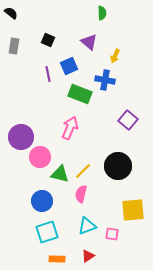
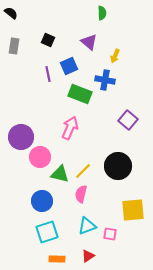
pink square: moved 2 px left
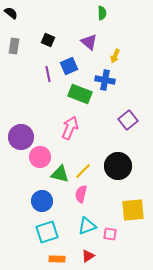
purple square: rotated 12 degrees clockwise
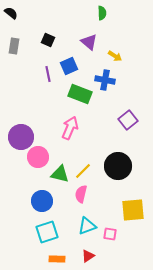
yellow arrow: rotated 80 degrees counterclockwise
pink circle: moved 2 px left
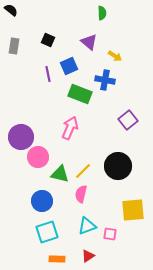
black semicircle: moved 3 px up
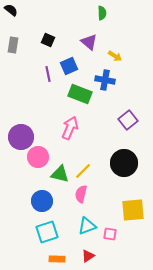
gray rectangle: moved 1 px left, 1 px up
black circle: moved 6 px right, 3 px up
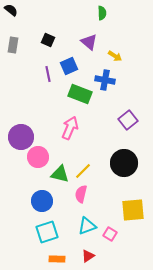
pink square: rotated 24 degrees clockwise
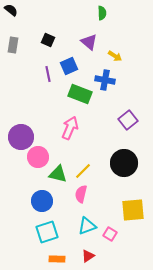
green triangle: moved 2 px left
